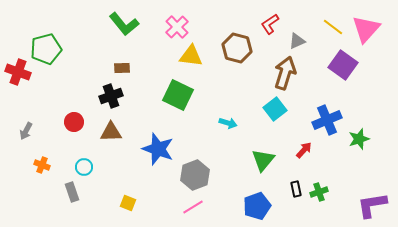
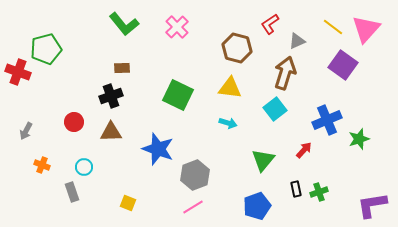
yellow triangle: moved 39 px right, 32 px down
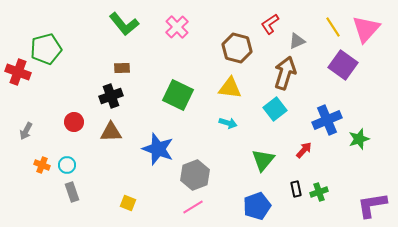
yellow line: rotated 20 degrees clockwise
cyan circle: moved 17 px left, 2 px up
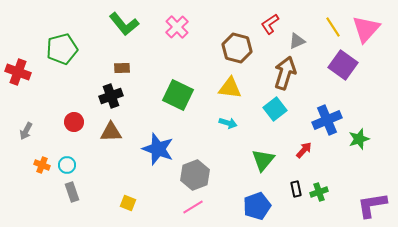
green pentagon: moved 16 px right
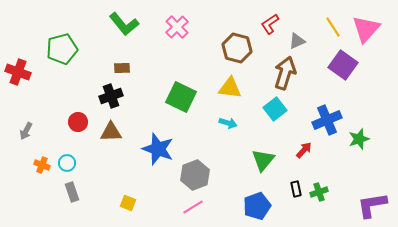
green square: moved 3 px right, 2 px down
red circle: moved 4 px right
cyan circle: moved 2 px up
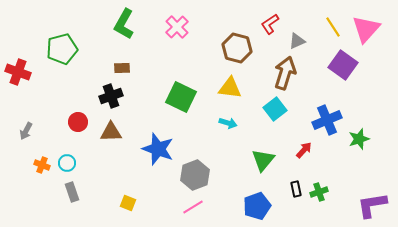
green L-shape: rotated 68 degrees clockwise
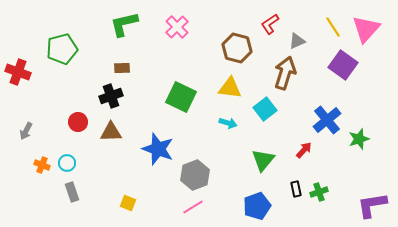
green L-shape: rotated 48 degrees clockwise
cyan square: moved 10 px left
blue cross: rotated 16 degrees counterclockwise
